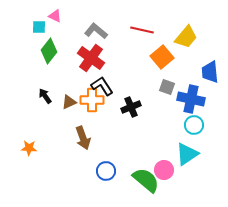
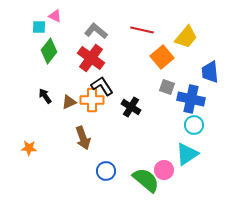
black cross: rotated 36 degrees counterclockwise
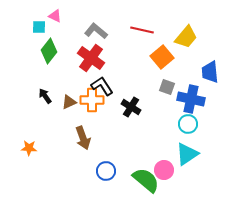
cyan circle: moved 6 px left, 1 px up
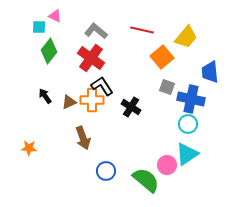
pink circle: moved 3 px right, 5 px up
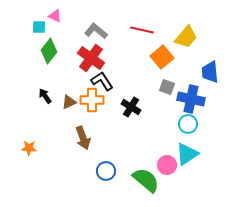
black L-shape: moved 5 px up
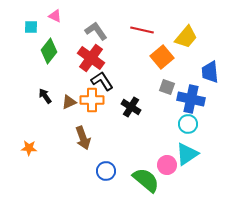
cyan square: moved 8 px left
gray L-shape: rotated 15 degrees clockwise
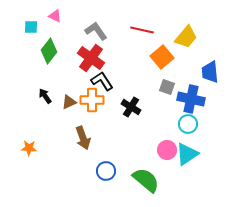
pink circle: moved 15 px up
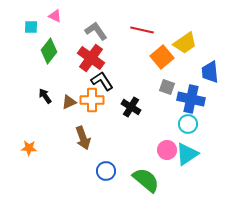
yellow trapezoid: moved 1 px left, 6 px down; rotated 15 degrees clockwise
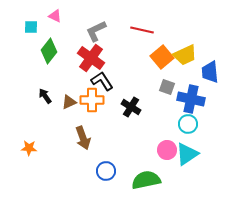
gray L-shape: rotated 80 degrees counterclockwise
yellow trapezoid: moved 12 px down; rotated 10 degrees clockwise
green semicircle: rotated 52 degrees counterclockwise
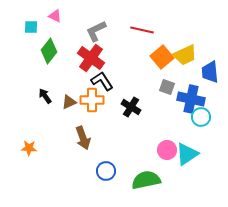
cyan circle: moved 13 px right, 7 px up
